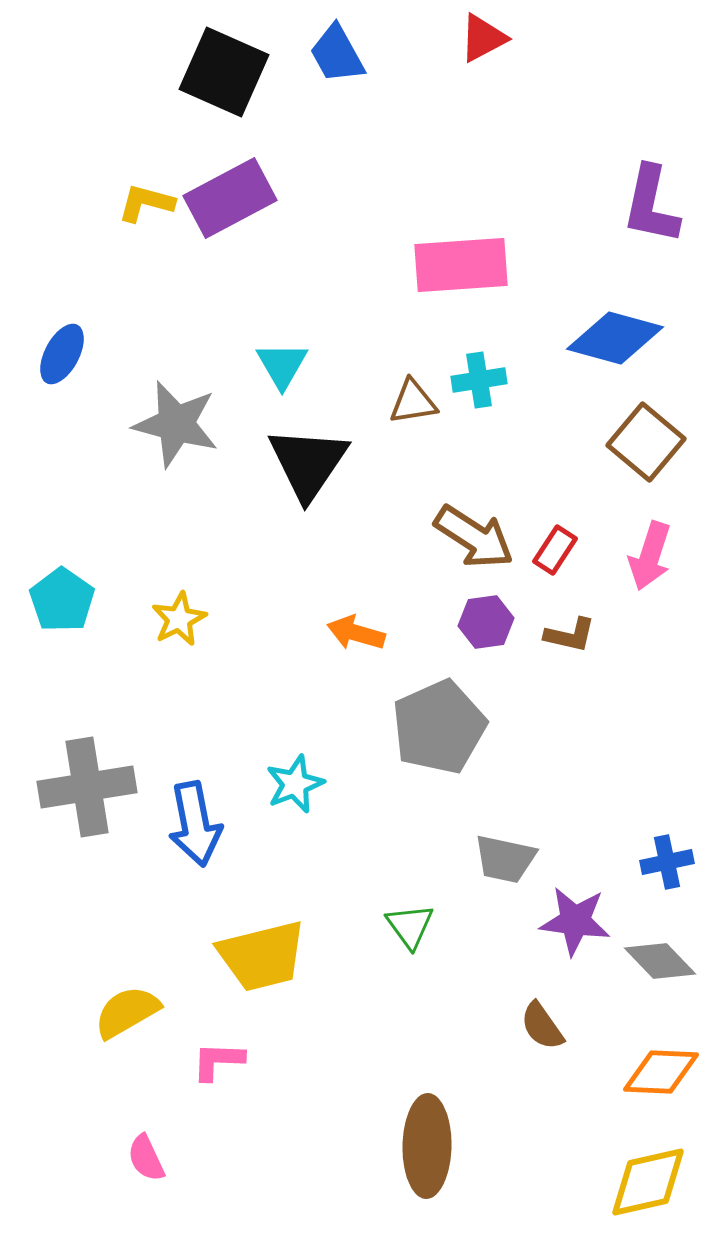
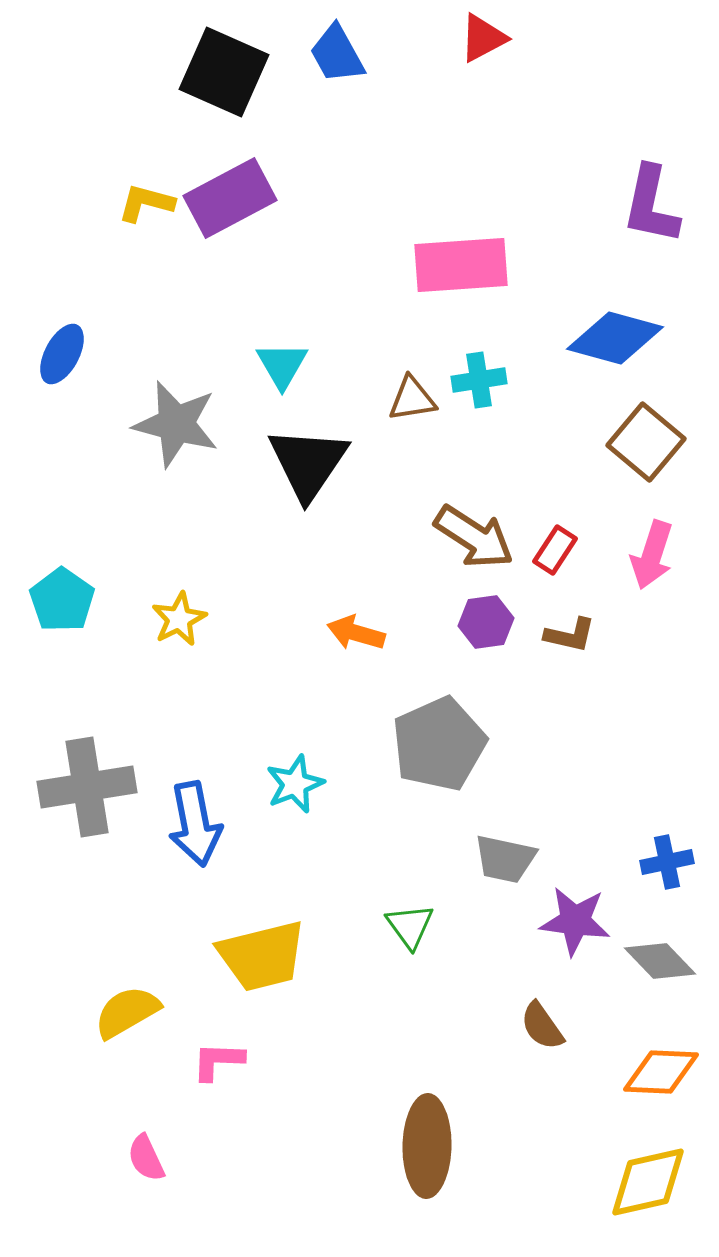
brown triangle: moved 1 px left, 3 px up
pink arrow: moved 2 px right, 1 px up
gray pentagon: moved 17 px down
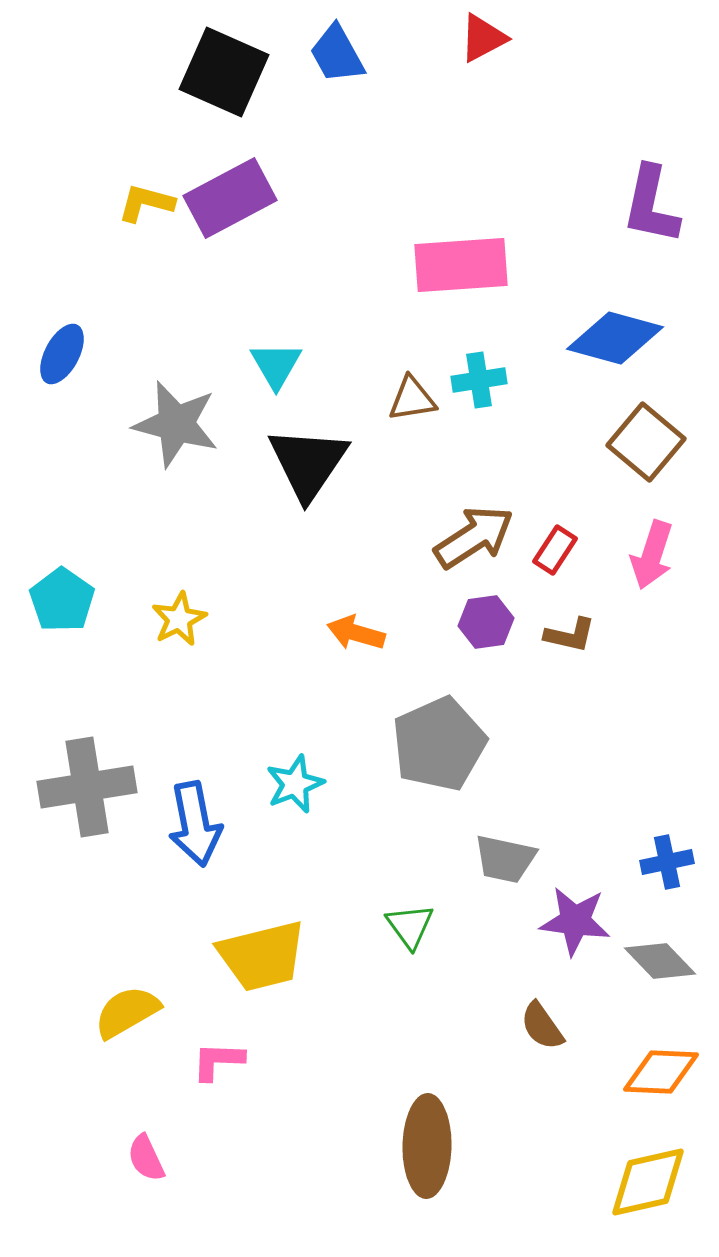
cyan triangle: moved 6 px left
brown arrow: rotated 66 degrees counterclockwise
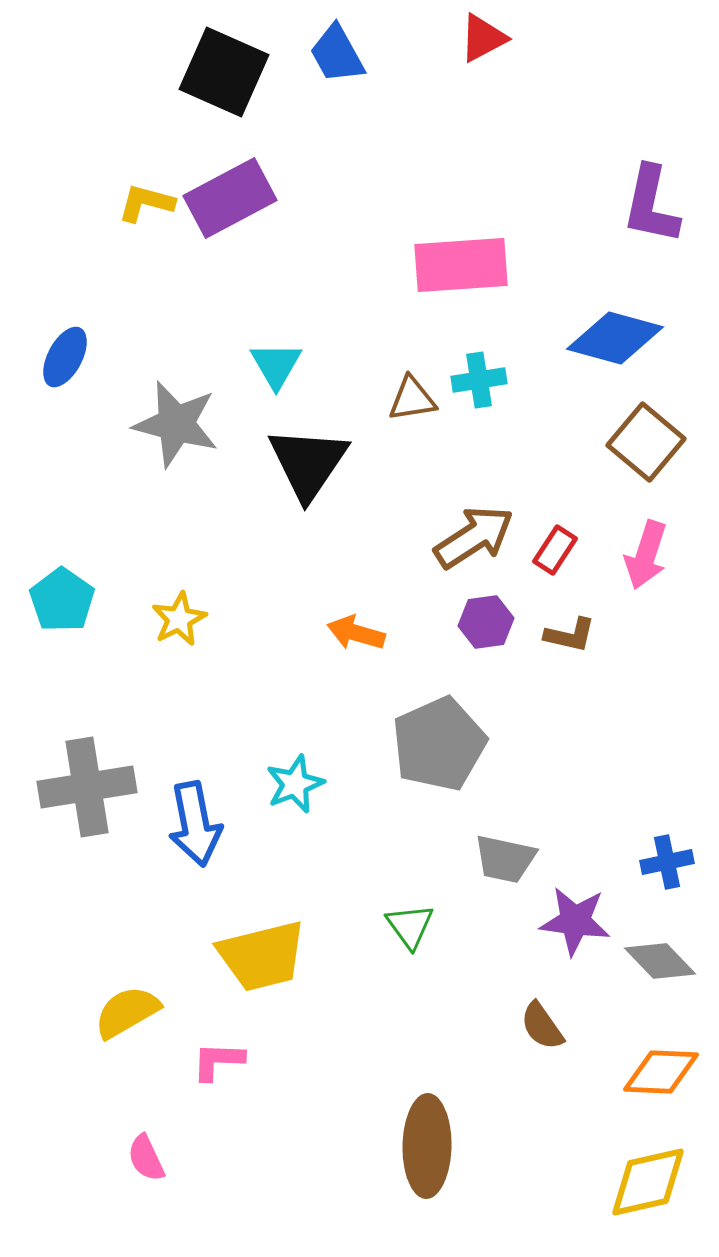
blue ellipse: moved 3 px right, 3 px down
pink arrow: moved 6 px left
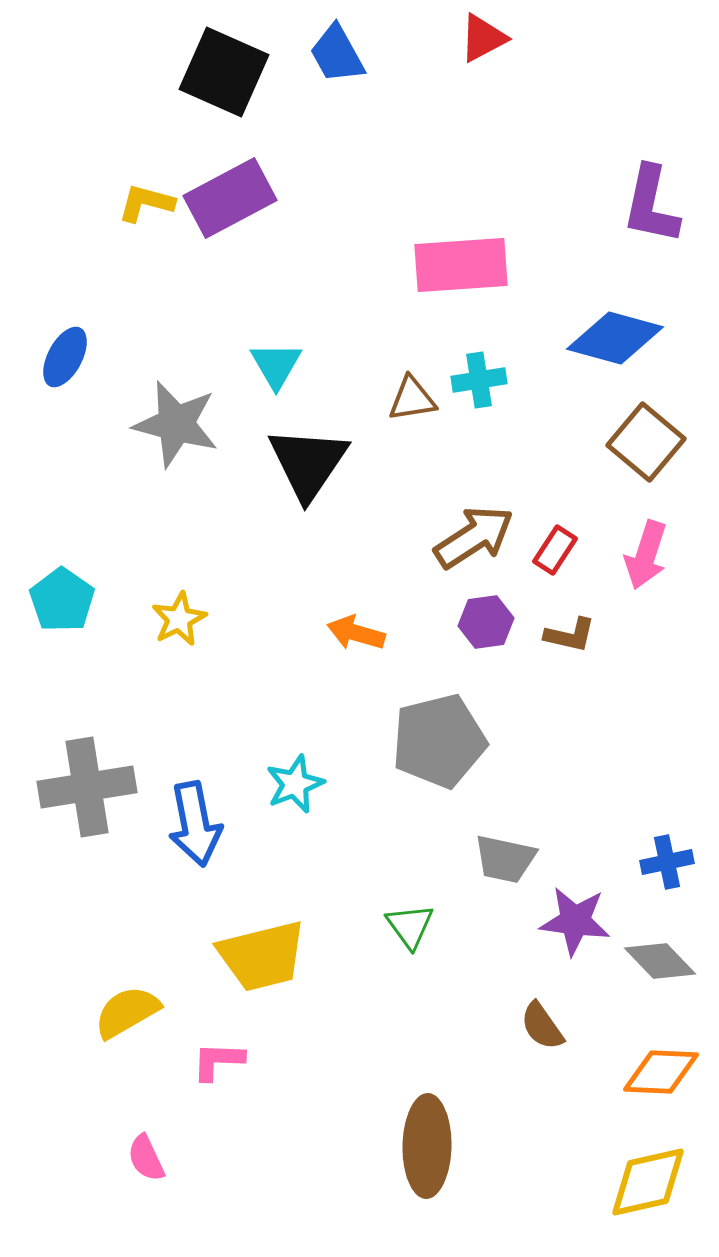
gray pentagon: moved 3 px up; rotated 10 degrees clockwise
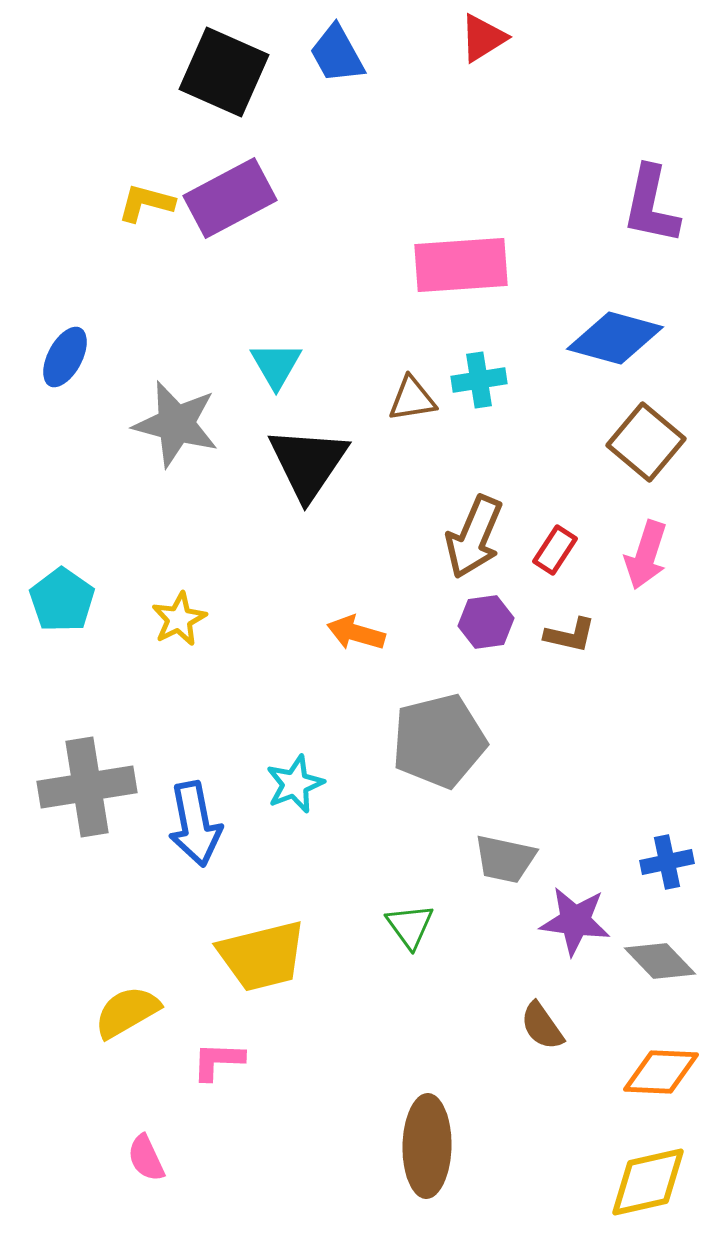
red triangle: rotated 4 degrees counterclockwise
brown arrow: rotated 146 degrees clockwise
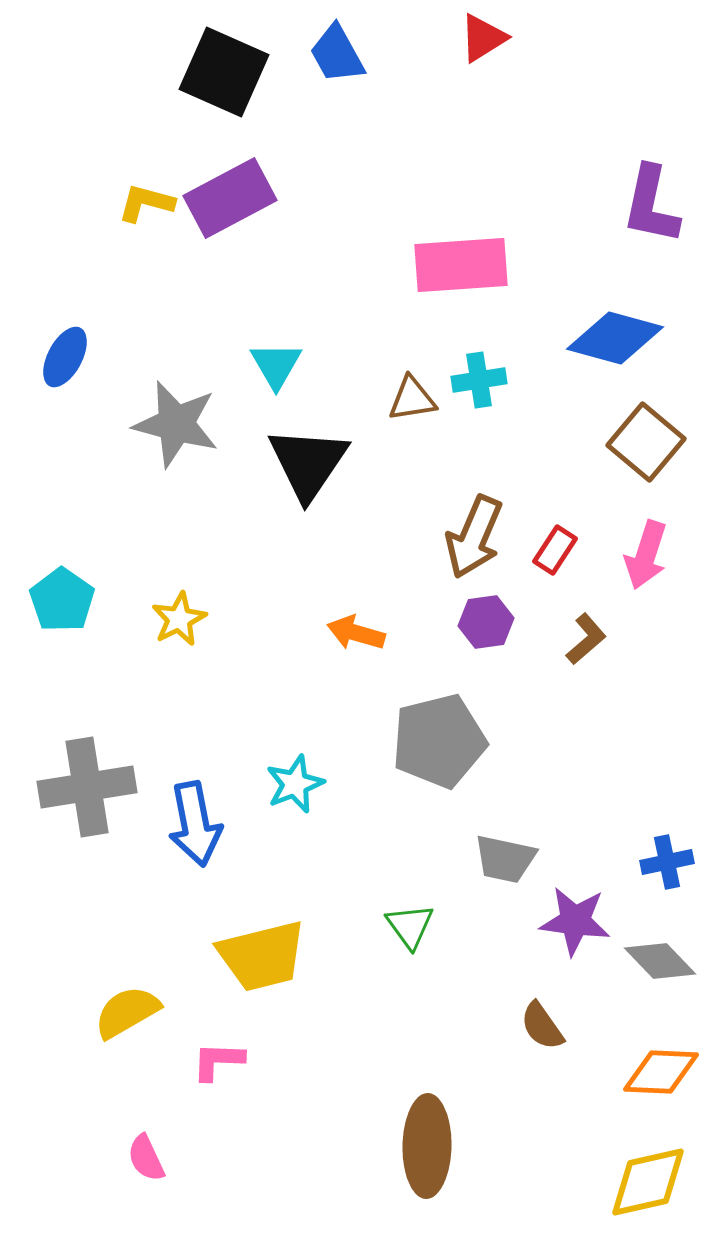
brown L-shape: moved 16 px right, 4 px down; rotated 54 degrees counterclockwise
